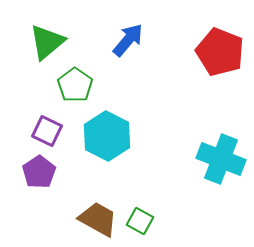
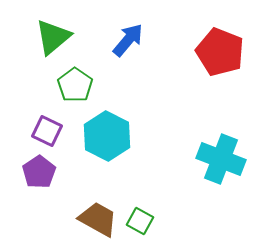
green triangle: moved 6 px right, 5 px up
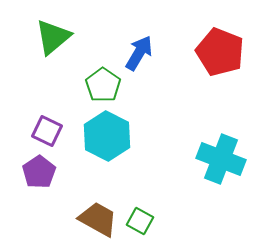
blue arrow: moved 11 px right, 13 px down; rotated 9 degrees counterclockwise
green pentagon: moved 28 px right
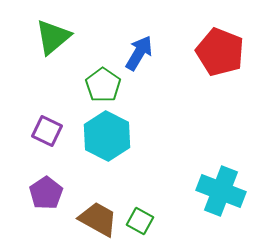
cyan cross: moved 32 px down
purple pentagon: moved 7 px right, 21 px down
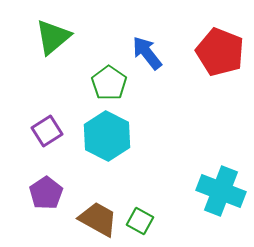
blue arrow: moved 8 px right; rotated 69 degrees counterclockwise
green pentagon: moved 6 px right, 2 px up
purple square: rotated 32 degrees clockwise
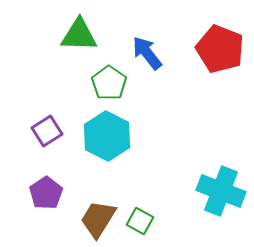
green triangle: moved 26 px right, 2 px up; rotated 42 degrees clockwise
red pentagon: moved 3 px up
brown trapezoid: rotated 87 degrees counterclockwise
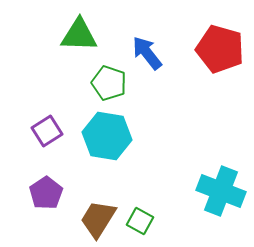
red pentagon: rotated 6 degrees counterclockwise
green pentagon: rotated 16 degrees counterclockwise
cyan hexagon: rotated 18 degrees counterclockwise
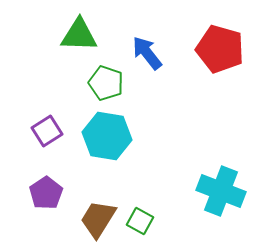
green pentagon: moved 3 px left
